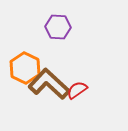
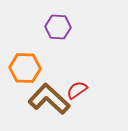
orange hexagon: rotated 24 degrees counterclockwise
brown L-shape: moved 15 px down
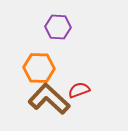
orange hexagon: moved 14 px right
red semicircle: moved 2 px right; rotated 15 degrees clockwise
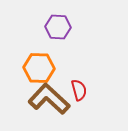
red semicircle: rotated 95 degrees clockwise
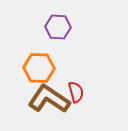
red semicircle: moved 3 px left, 2 px down
brown L-shape: rotated 9 degrees counterclockwise
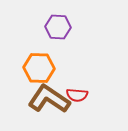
red semicircle: moved 1 px right, 3 px down; rotated 110 degrees clockwise
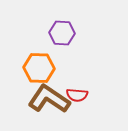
purple hexagon: moved 4 px right, 6 px down
